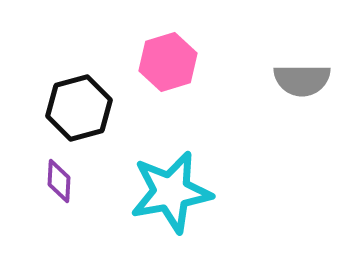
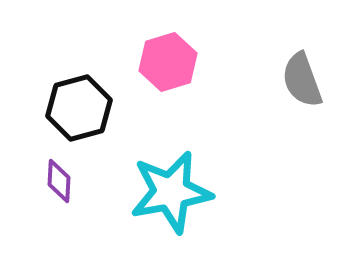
gray semicircle: rotated 70 degrees clockwise
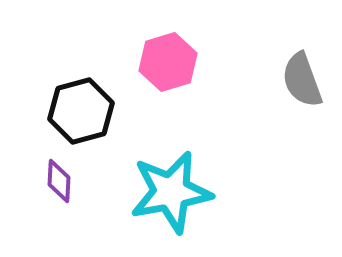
black hexagon: moved 2 px right, 3 px down
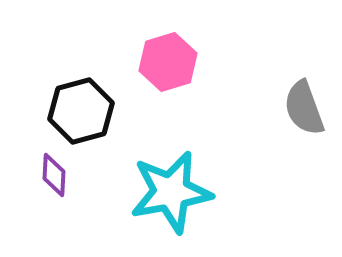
gray semicircle: moved 2 px right, 28 px down
purple diamond: moved 5 px left, 6 px up
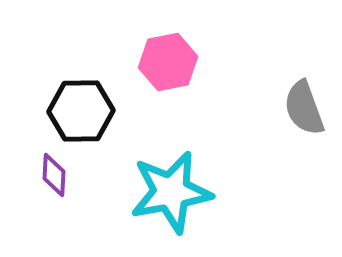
pink hexagon: rotated 6 degrees clockwise
black hexagon: rotated 14 degrees clockwise
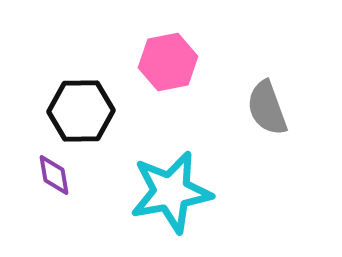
gray semicircle: moved 37 px left
purple diamond: rotated 12 degrees counterclockwise
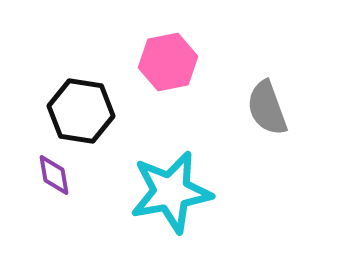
black hexagon: rotated 10 degrees clockwise
